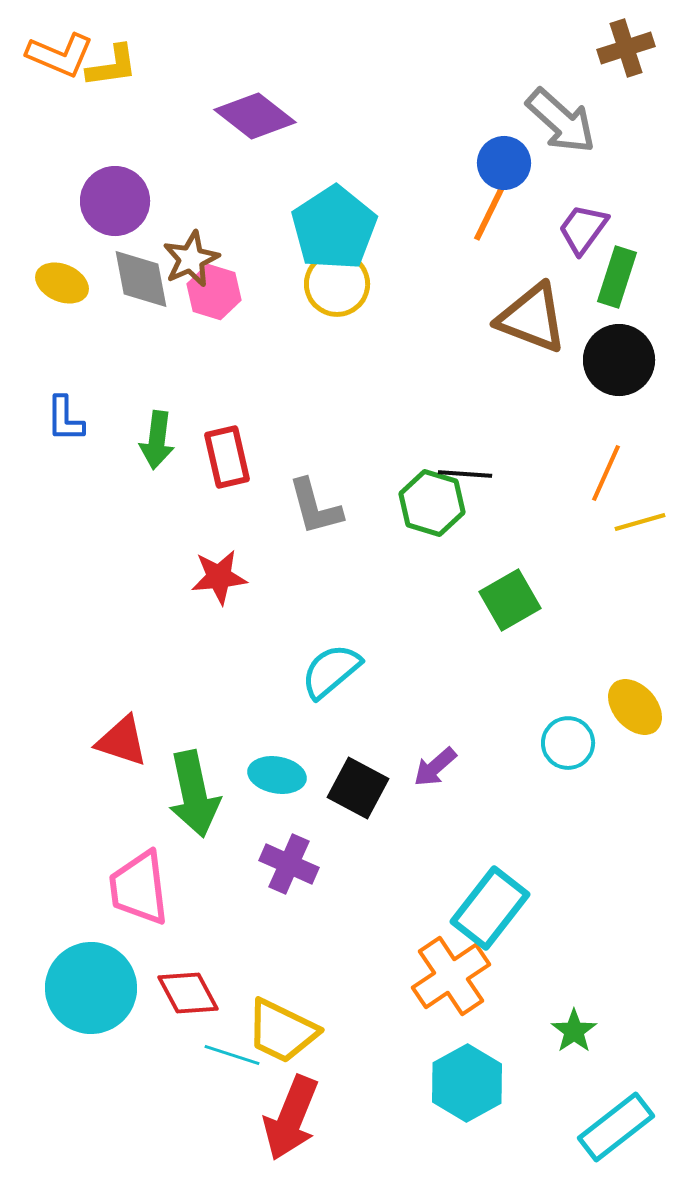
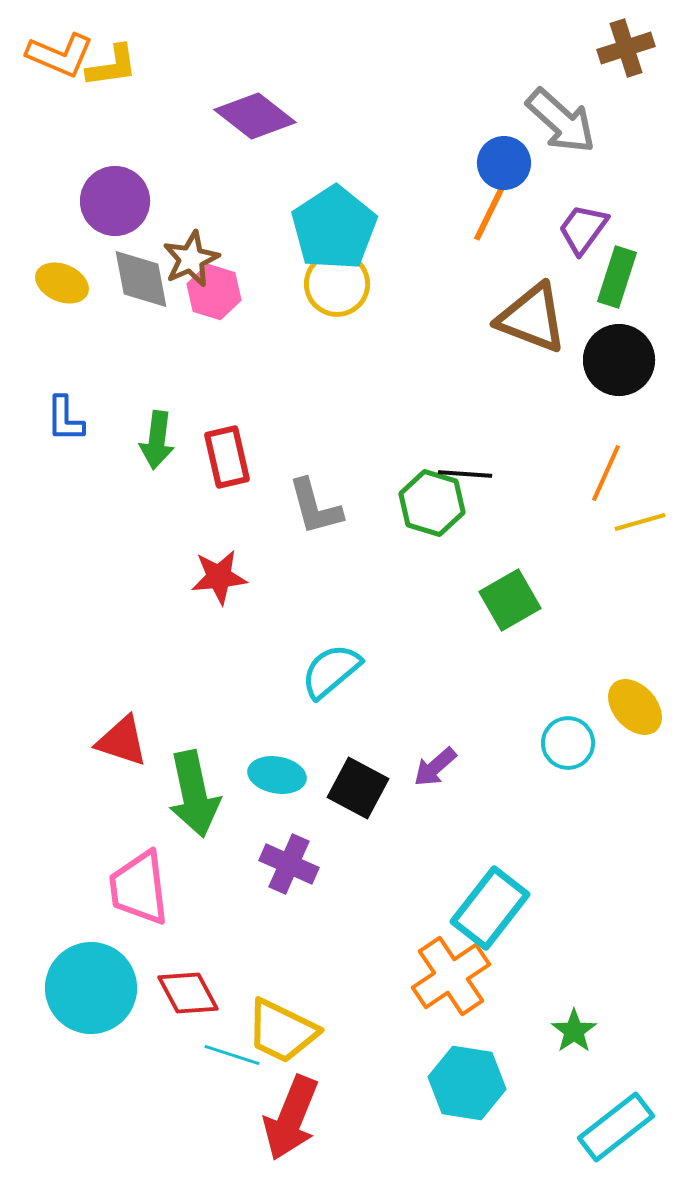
cyan hexagon at (467, 1083): rotated 22 degrees counterclockwise
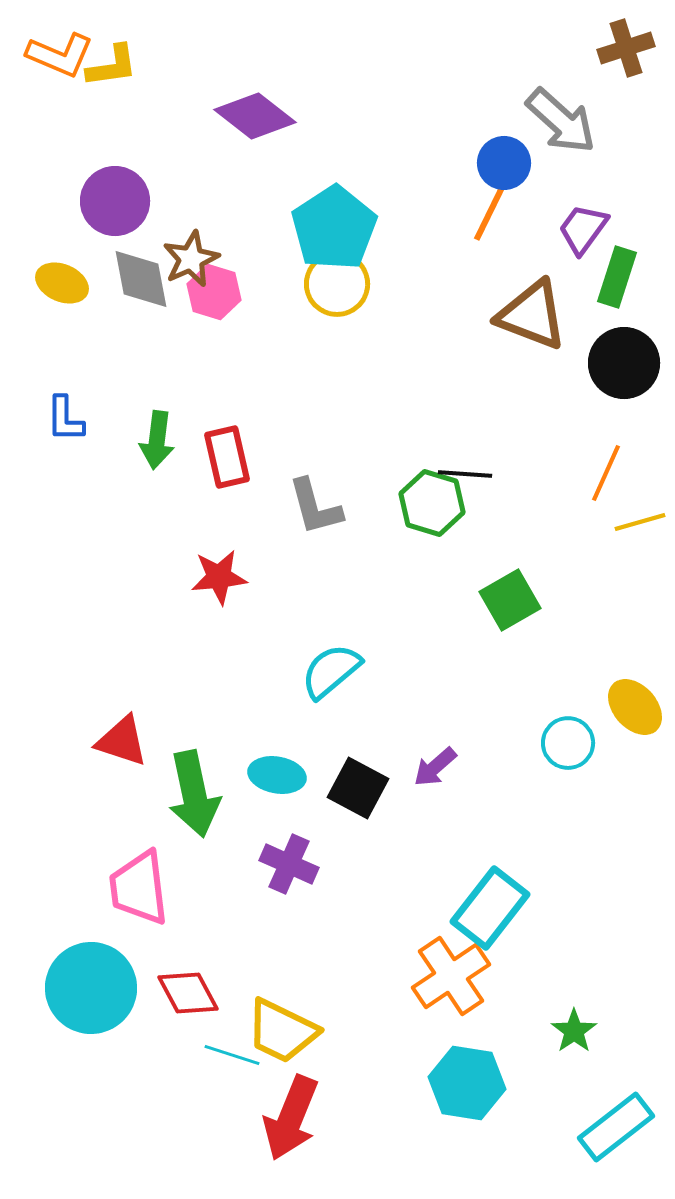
brown triangle at (532, 318): moved 3 px up
black circle at (619, 360): moved 5 px right, 3 px down
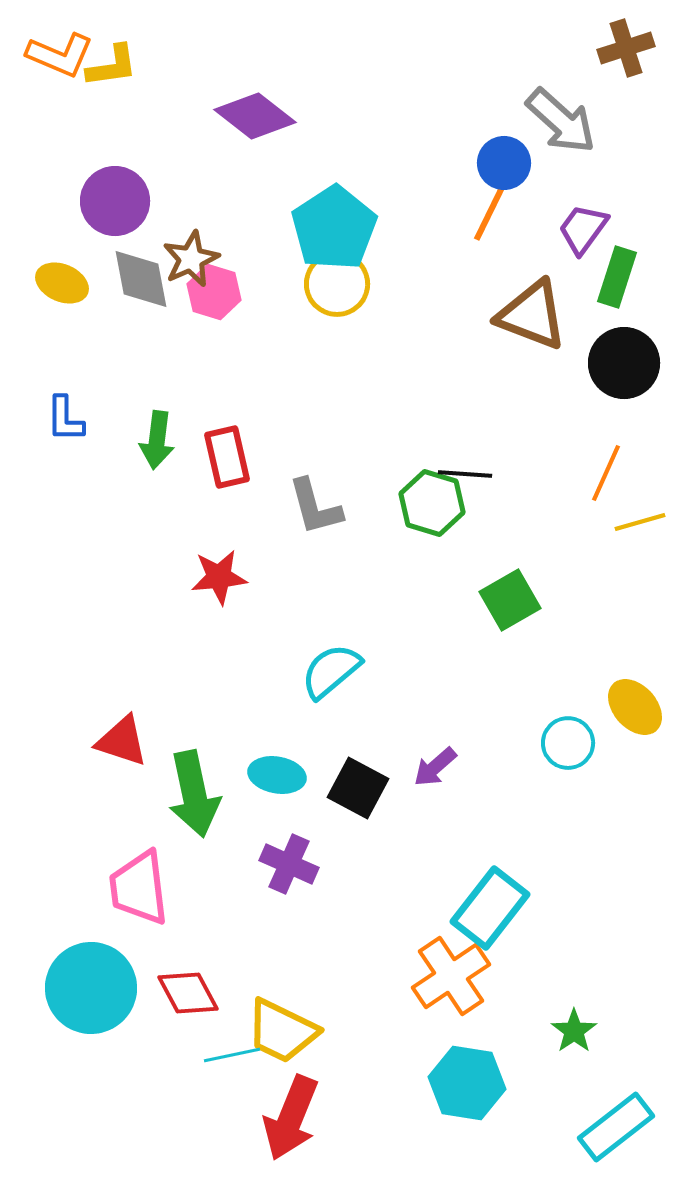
cyan line at (232, 1055): rotated 30 degrees counterclockwise
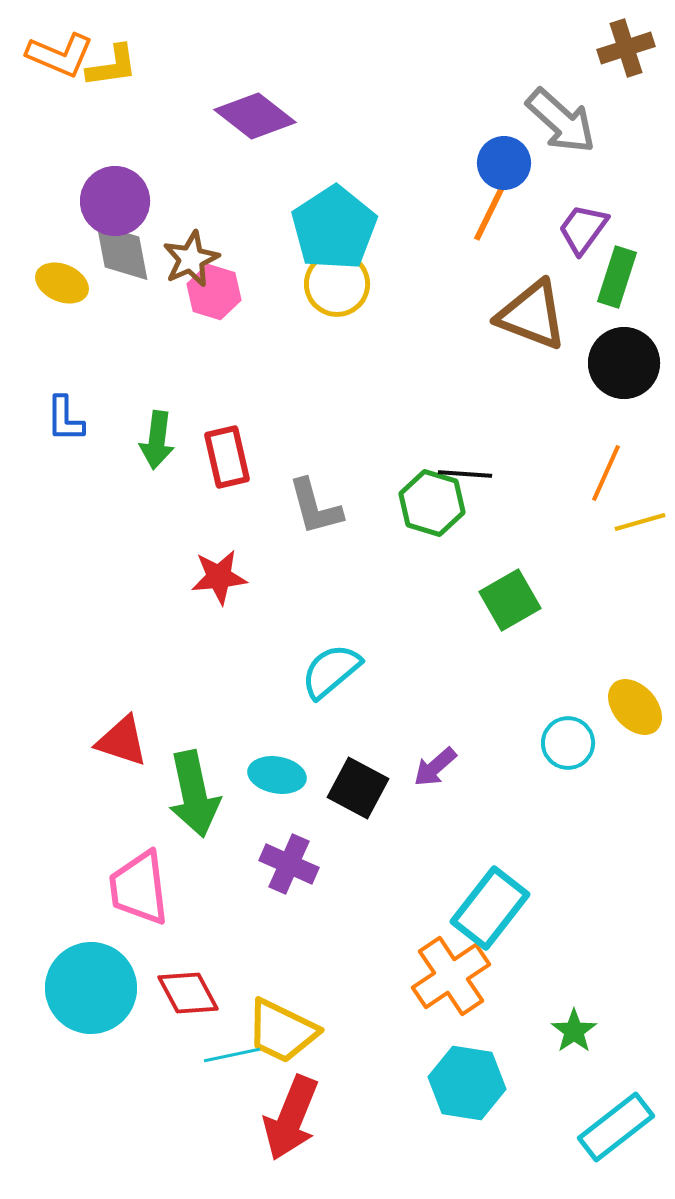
gray diamond at (141, 279): moved 19 px left, 27 px up
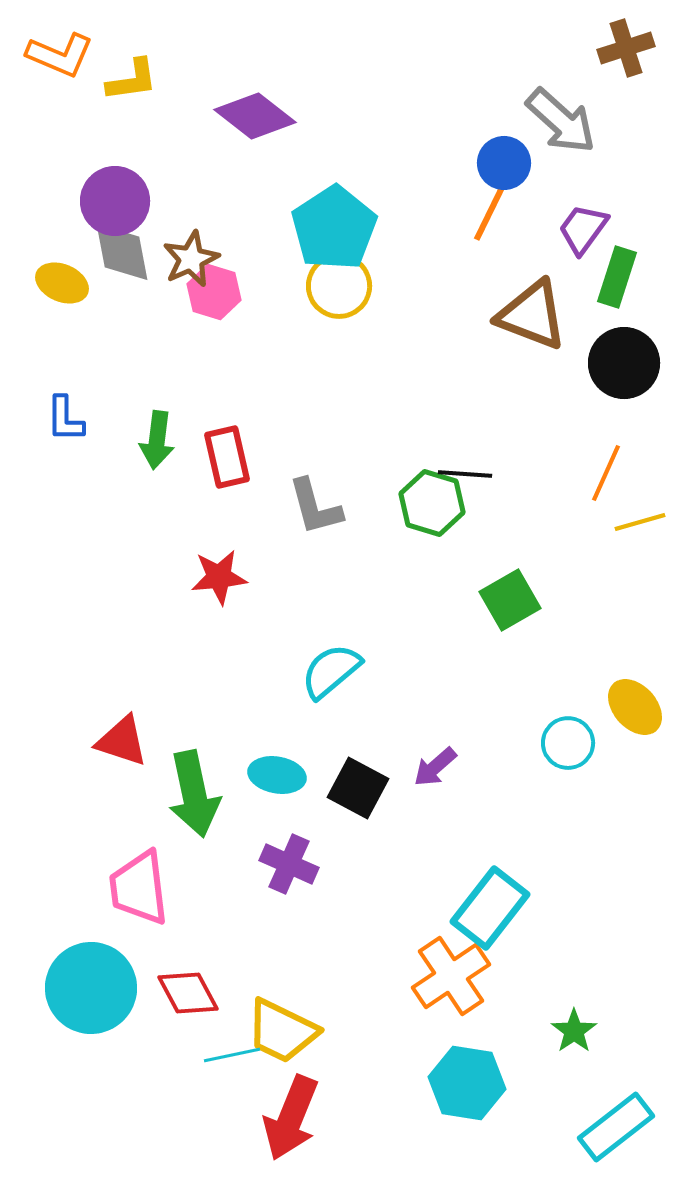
yellow L-shape at (112, 66): moved 20 px right, 14 px down
yellow circle at (337, 284): moved 2 px right, 2 px down
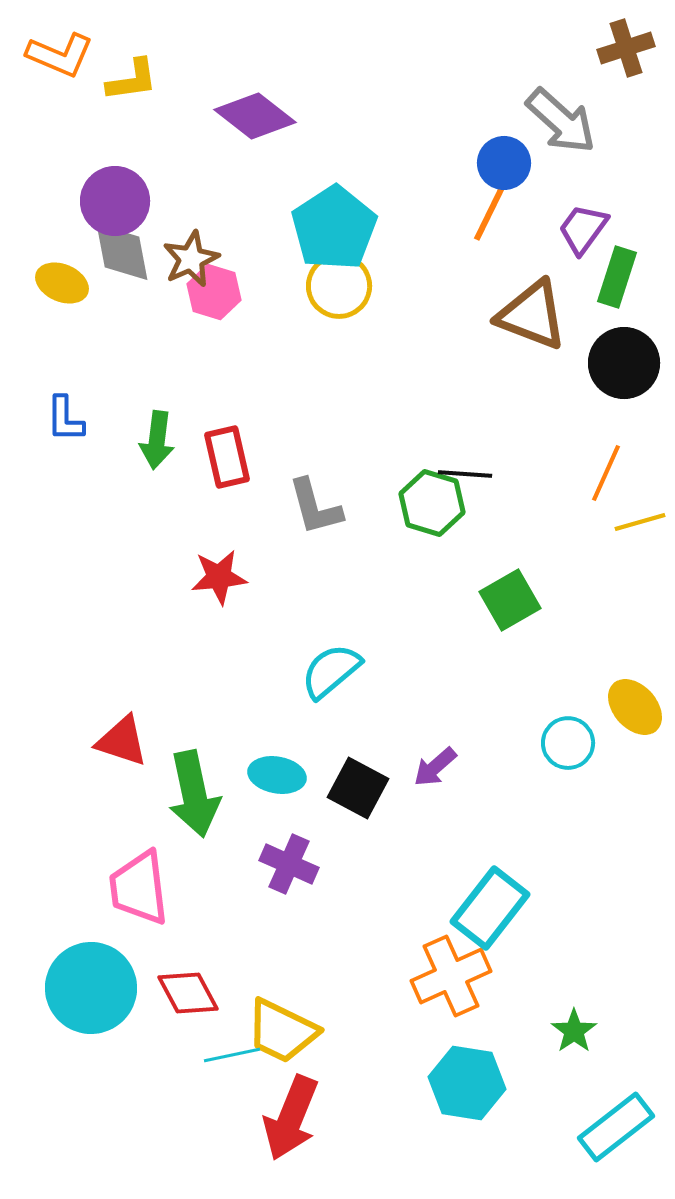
orange cross at (451, 976): rotated 10 degrees clockwise
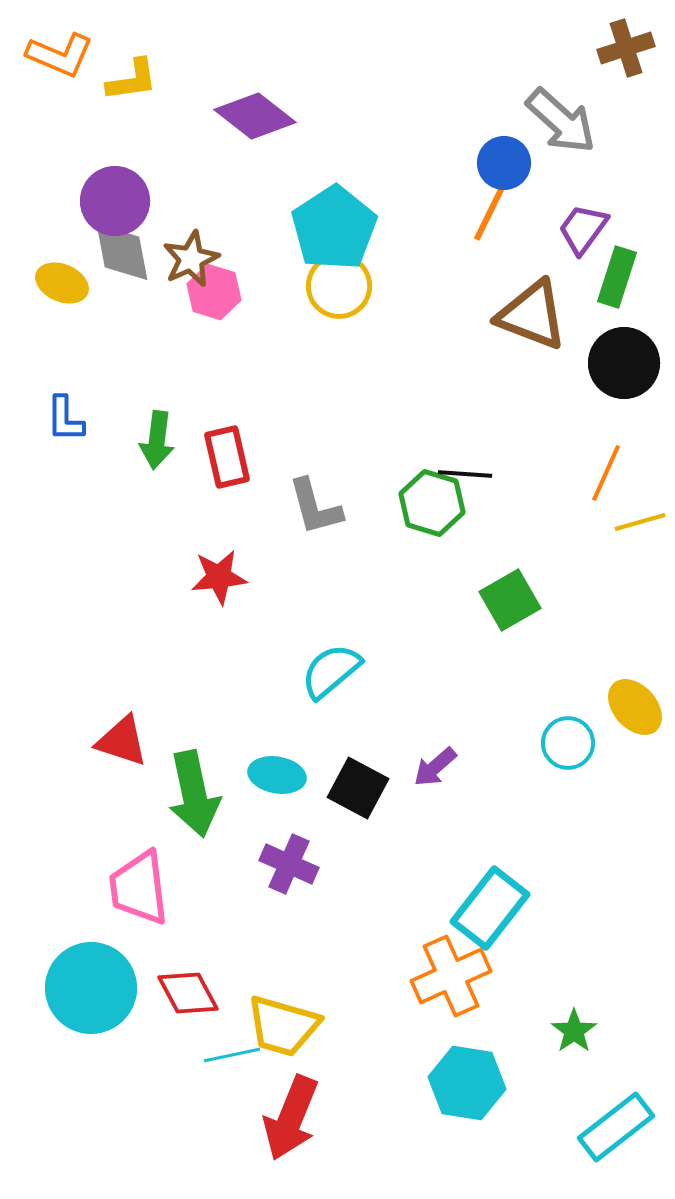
yellow trapezoid at (282, 1031): moved 1 px right, 5 px up; rotated 10 degrees counterclockwise
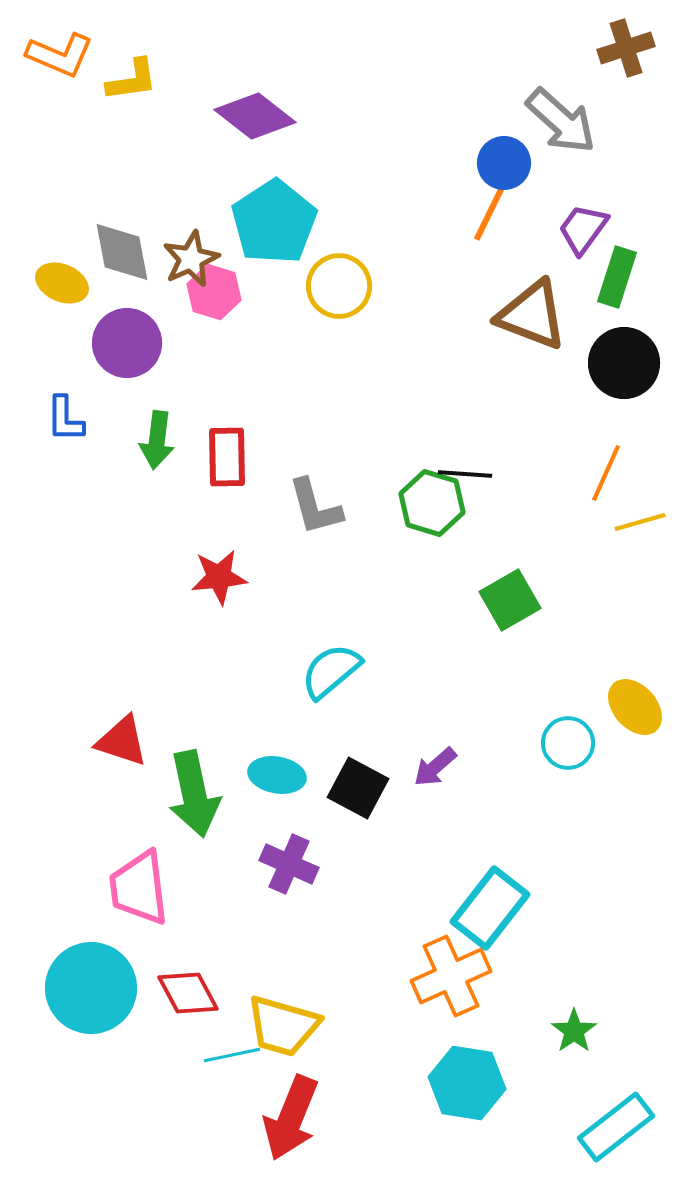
purple circle at (115, 201): moved 12 px right, 142 px down
cyan pentagon at (334, 228): moved 60 px left, 6 px up
red rectangle at (227, 457): rotated 12 degrees clockwise
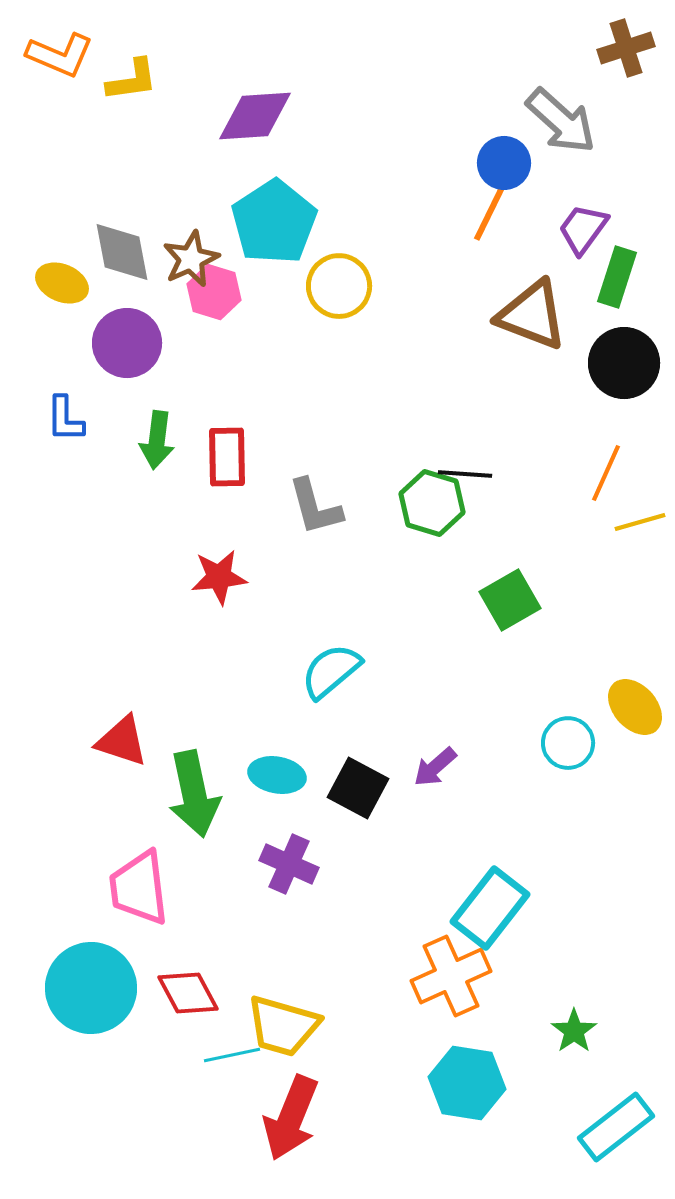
purple diamond at (255, 116): rotated 42 degrees counterclockwise
